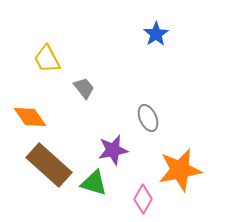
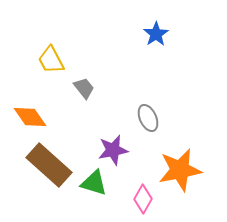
yellow trapezoid: moved 4 px right, 1 px down
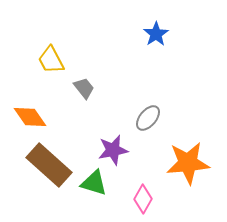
gray ellipse: rotated 64 degrees clockwise
orange star: moved 8 px right, 7 px up; rotated 6 degrees clockwise
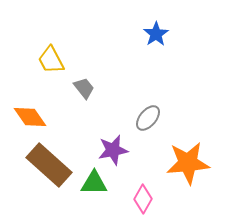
green triangle: rotated 16 degrees counterclockwise
